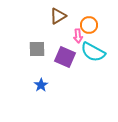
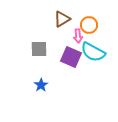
brown triangle: moved 4 px right, 3 px down
gray square: moved 2 px right
purple square: moved 6 px right
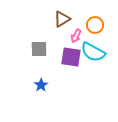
orange circle: moved 6 px right
pink arrow: moved 2 px left; rotated 32 degrees clockwise
purple square: rotated 15 degrees counterclockwise
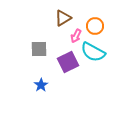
brown triangle: moved 1 px right, 1 px up
orange circle: moved 1 px down
purple square: moved 3 px left, 5 px down; rotated 35 degrees counterclockwise
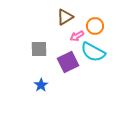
brown triangle: moved 2 px right, 1 px up
pink arrow: moved 1 px right; rotated 32 degrees clockwise
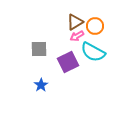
brown triangle: moved 10 px right, 5 px down
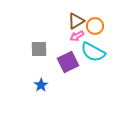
brown triangle: moved 1 px right, 1 px up
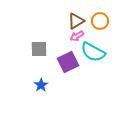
orange circle: moved 5 px right, 5 px up
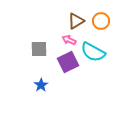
orange circle: moved 1 px right
pink arrow: moved 8 px left, 4 px down; rotated 56 degrees clockwise
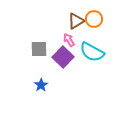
orange circle: moved 7 px left, 2 px up
pink arrow: rotated 32 degrees clockwise
cyan semicircle: moved 1 px left
purple square: moved 5 px left, 5 px up; rotated 20 degrees counterclockwise
